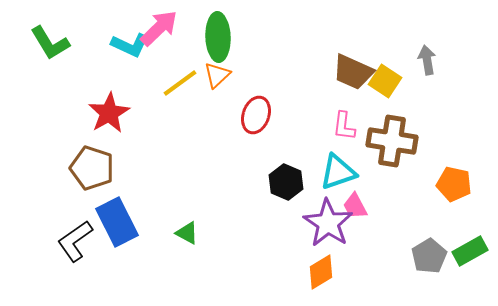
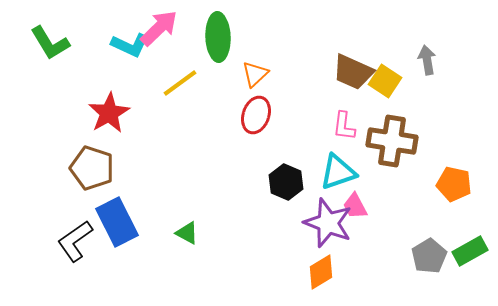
orange triangle: moved 38 px right, 1 px up
purple star: rotated 12 degrees counterclockwise
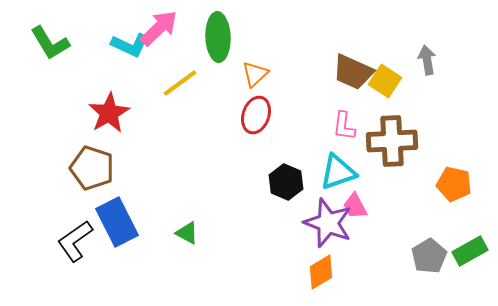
brown cross: rotated 12 degrees counterclockwise
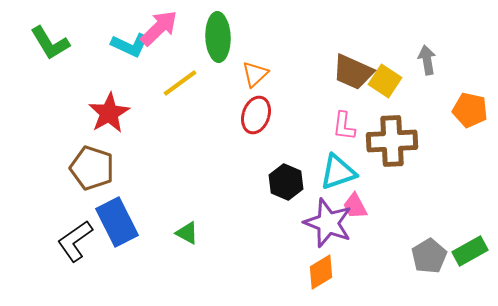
orange pentagon: moved 16 px right, 74 px up
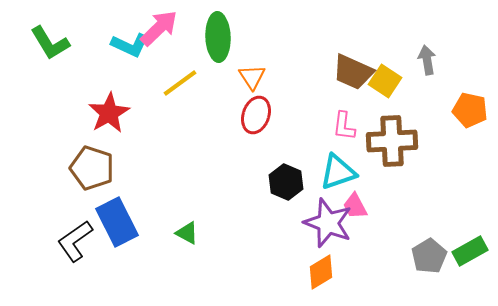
orange triangle: moved 3 px left, 3 px down; rotated 20 degrees counterclockwise
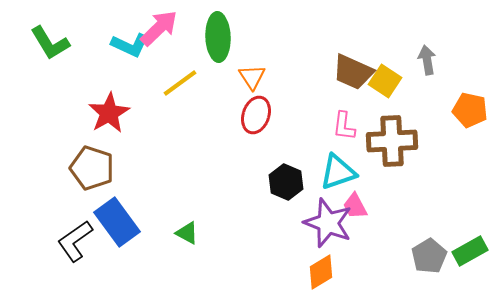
blue rectangle: rotated 9 degrees counterclockwise
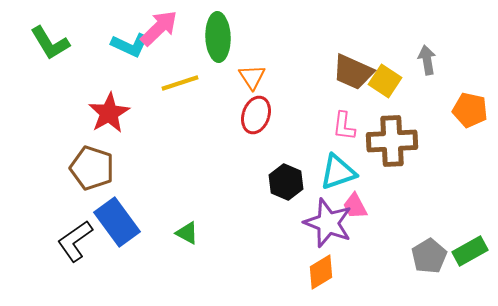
yellow line: rotated 18 degrees clockwise
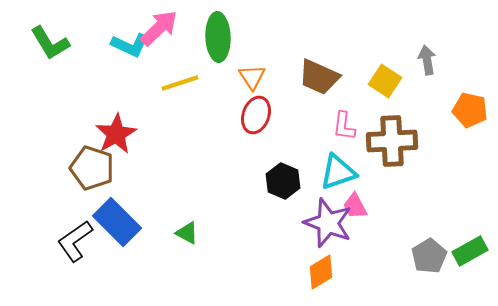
brown trapezoid: moved 34 px left, 5 px down
red star: moved 7 px right, 21 px down
black hexagon: moved 3 px left, 1 px up
blue rectangle: rotated 9 degrees counterclockwise
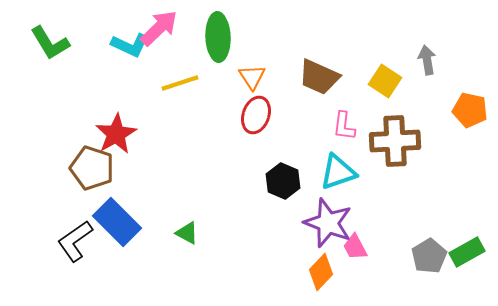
brown cross: moved 3 px right
pink trapezoid: moved 41 px down
green rectangle: moved 3 px left, 1 px down
orange diamond: rotated 15 degrees counterclockwise
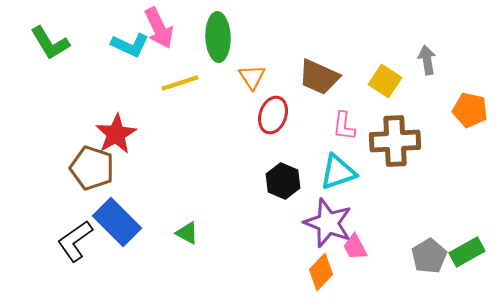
pink arrow: rotated 108 degrees clockwise
red ellipse: moved 17 px right
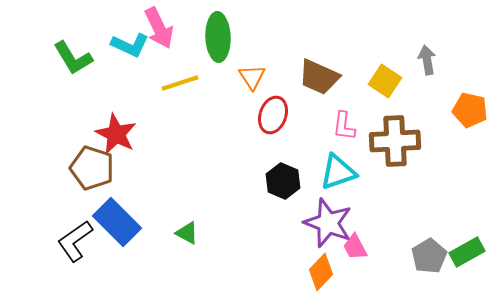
green L-shape: moved 23 px right, 15 px down
red star: rotated 15 degrees counterclockwise
